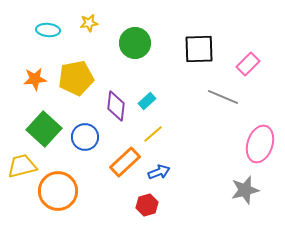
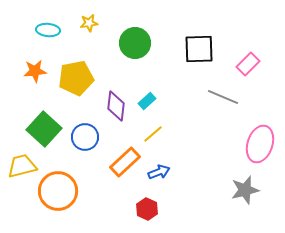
orange star: moved 8 px up
red hexagon: moved 4 px down; rotated 20 degrees counterclockwise
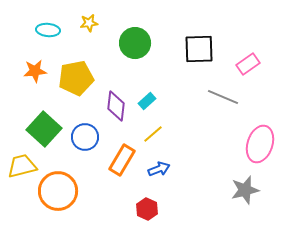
pink rectangle: rotated 10 degrees clockwise
orange rectangle: moved 3 px left, 2 px up; rotated 16 degrees counterclockwise
blue arrow: moved 3 px up
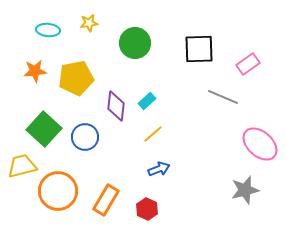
pink ellipse: rotated 66 degrees counterclockwise
orange rectangle: moved 16 px left, 40 px down
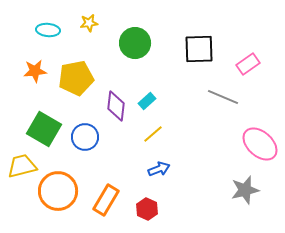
green square: rotated 12 degrees counterclockwise
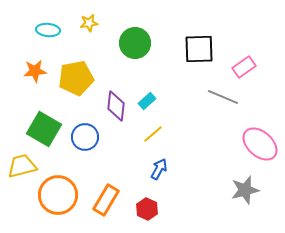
pink rectangle: moved 4 px left, 3 px down
blue arrow: rotated 40 degrees counterclockwise
orange circle: moved 4 px down
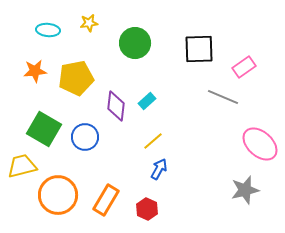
yellow line: moved 7 px down
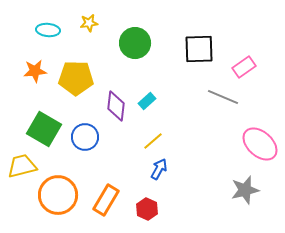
yellow pentagon: rotated 12 degrees clockwise
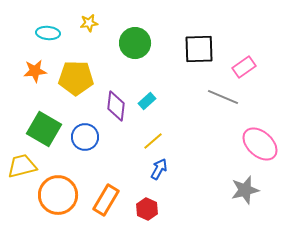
cyan ellipse: moved 3 px down
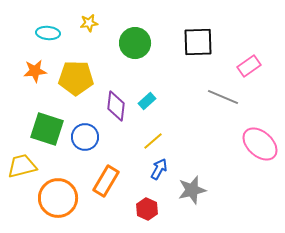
black square: moved 1 px left, 7 px up
pink rectangle: moved 5 px right, 1 px up
green square: moved 3 px right; rotated 12 degrees counterclockwise
gray star: moved 53 px left
orange circle: moved 3 px down
orange rectangle: moved 19 px up
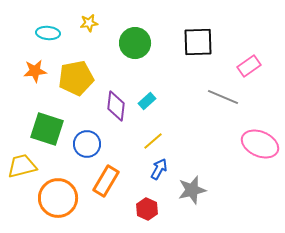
yellow pentagon: rotated 12 degrees counterclockwise
blue circle: moved 2 px right, 7 px down
pink ellipse: rotated 18 degrees counterclockwise
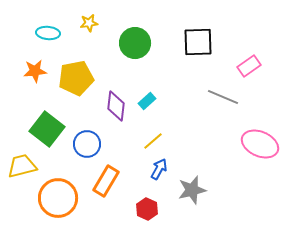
green square: rotated 20 degrees clockwise
